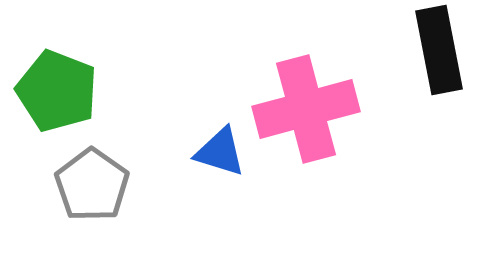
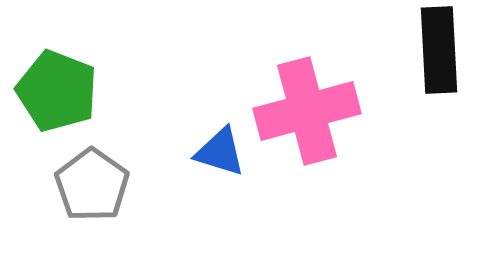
black rectangle: rotated 8 degrees clockwise
pink cross: moved 1 px right, 2 px down
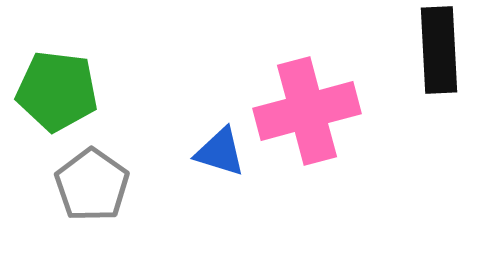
green pentagon: rotated 14 degrees counterclockwise
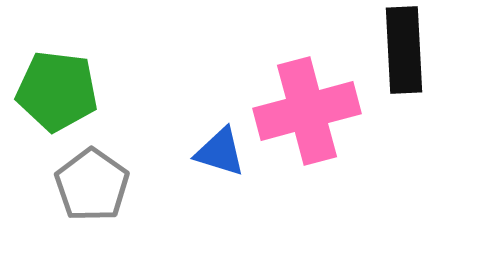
black rectangle: moved 35 px left
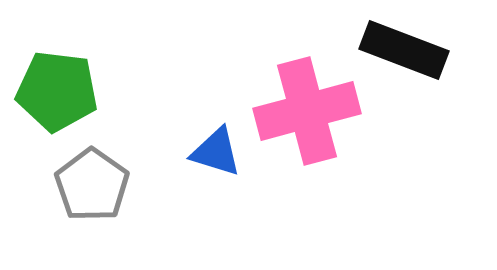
black rectangle: rotated 66 degrees counterclockwise
blue triangle: moved 4 px left
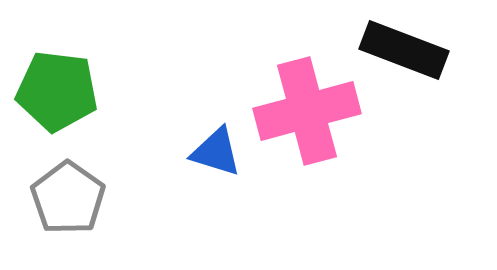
gray pentagon: moved 24 px left, 13 px down
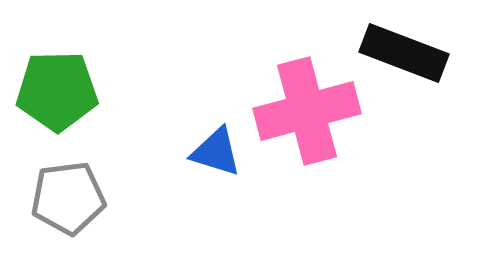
black rectangle: moved 3 px down
green pentagon: rotated 8 degrees counterclockwise
gray pentagon: rotated 30 degrees clockwise
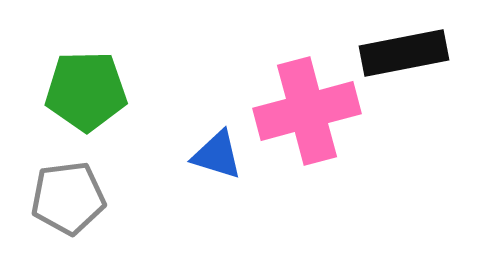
black rectangle: rotated 32 degrees counterclockwise
green pentagon: moved 29 px right
blue triangle: moved 1 px right, 3 px down
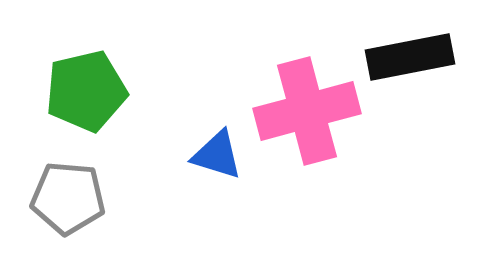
black rectangle: moved 6 px right, 4 px down
green pentagon: rotated 12 degrees counterclockwise
gray pentagon: rotated 12 degrees clockwise
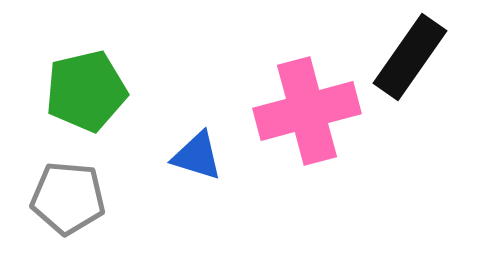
black rectangle: rotated 44 degrees counterclockwise
blue triangle: moved 20 px left, 1 px down
